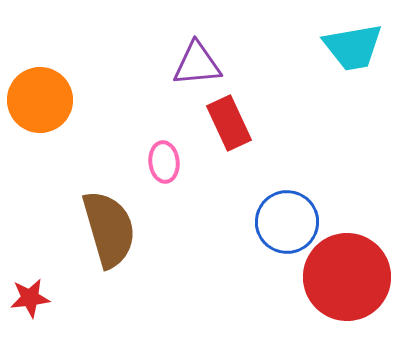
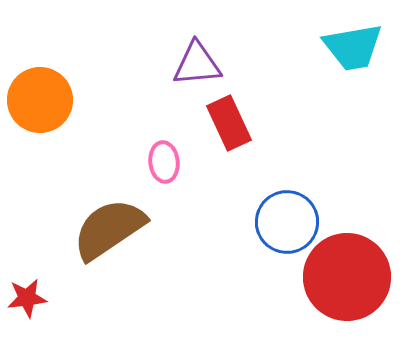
brown semicircle: rotated 108 degrees counterclockwise
red star: moved 3 px left
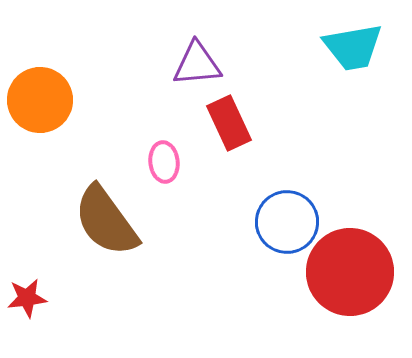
brown semicircle: moved 3 px left, 8 px up; rotated 92 degrees counterclockwise
red circle: moved 3 px right, 5 px up
